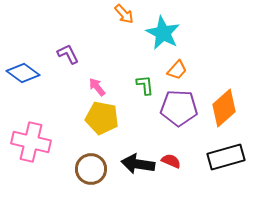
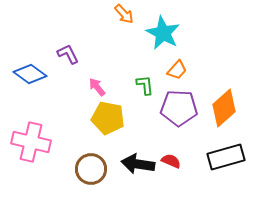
blue diamond: moved 7 px right, 1 px down
yellow pentagon: moved 6 px right
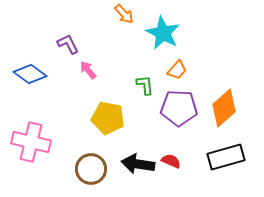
purple L-shape: moved 10 px up
pink arrow: moved 9 px left, 17 px up
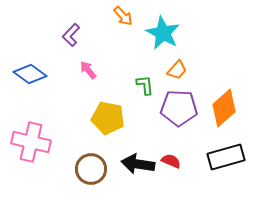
orange arrow: moved 1 px left, 2 px down
purple L-shape: moved 3 px right, 9 px up; rotated 110 degrees counterclockwise
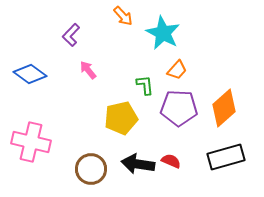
yellow pentagon: moved 13 px right; rotated 24 degrees counterclockwise
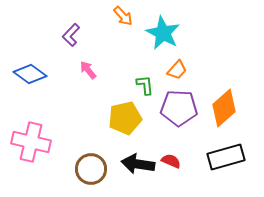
yellow pentagon: moved 4 px right
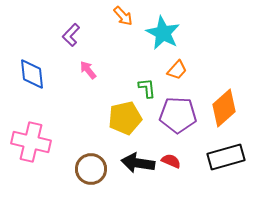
blue diamond: moved 2 px right; rotated 48 degrees clockwise
green L-shape: moved 2 px right, 3 px down
purple pentagon: moved 1 px left, 7 px down
black arrow: moved 1 px up
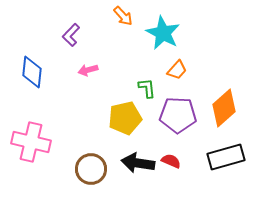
pink arrow: rotated 66 degrees counterclockwise
blue diamond: moved 2 px up; rotated 12 degrees clockwise
